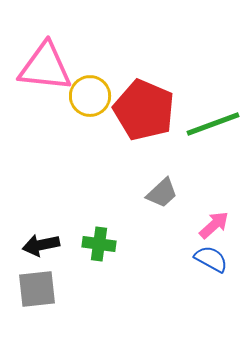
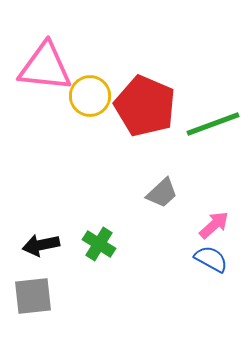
red pentagon: moved 1 px right, 4 px up
green cross: rotated 24 degrees clockwise
gray square: moved 4 px left, 7 px down
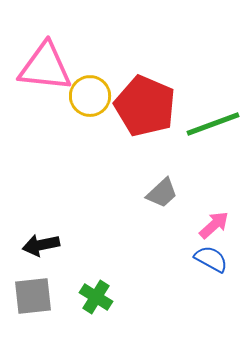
green cross: moved 3 px left, 53 px down
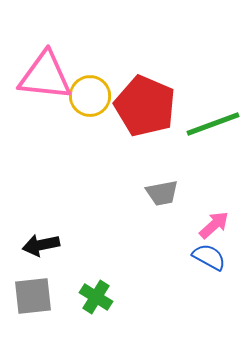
pink triangle: moved 9 px down
gray trapezoid: rotated 32 degrees clockwise
blue semicircle: moved 2 px left, 2 px up
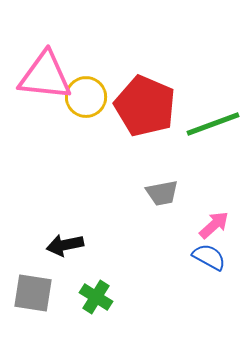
yellow circle: moved 4 px left, 1 px down
black arrow: moved 24 px right
gray square: moved 3 px up; rotated 15 degrees clockwise
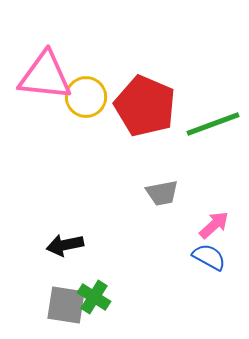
gray square: moved 33 px right, 12 px down
green cross: moved 2 px left
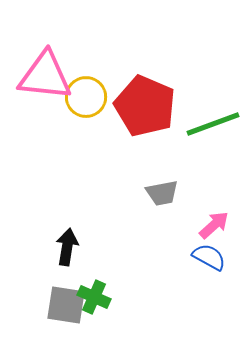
black arrow: moved 2 px right, 2 px down; rotated 111 degrees clockwise
green cross: rotated 8 degrees counterclockwise
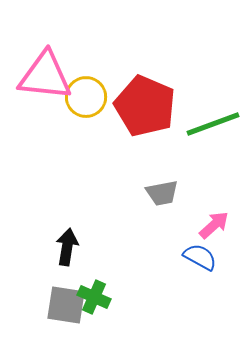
blue semicircle: moved 9 px left
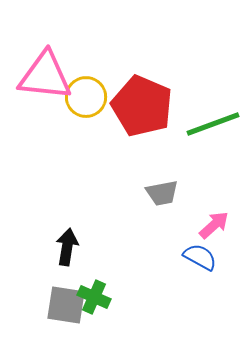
red pentagon: moved 3 px left
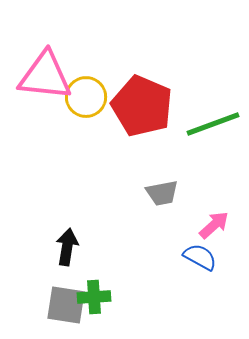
green cross: rotated 28 degrees counterclockwise
